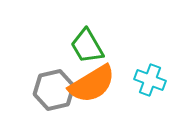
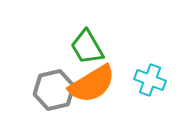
green trapezoid: moved 1 px down
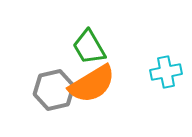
green trapezoid: moved 2 px right
cyan cross: moved 16 px right, 8 px up; rotated 32 degrees counterclockwise
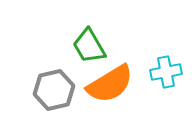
green trapezoid: moved 1 px up
orange semicircle: moved 18 px right
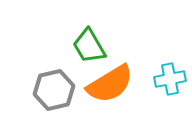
cyan cross: moved 4 px right, 7 px down
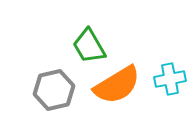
orange semicircle: moved 7 px right, 1 px down
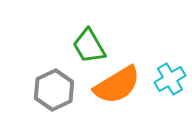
cyan cross: rotated 20 degrees counterclockwise
gray hexagon: rotated 12 degrees counterclockwise
